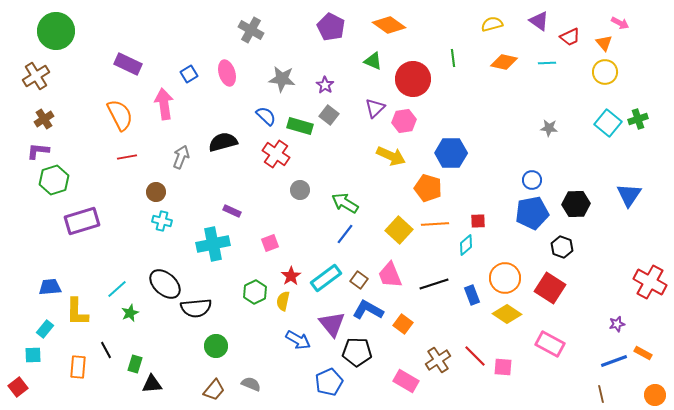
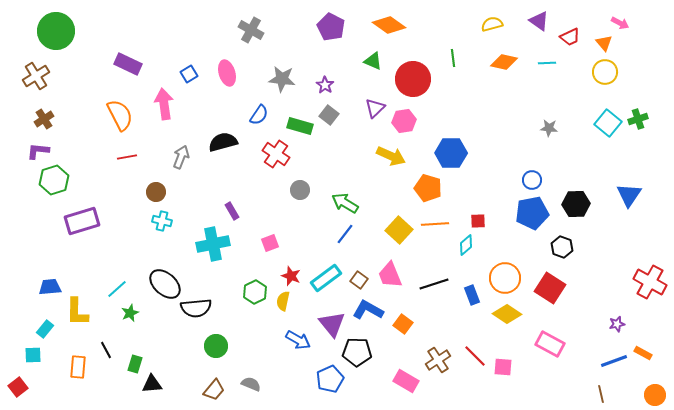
blue semicircle at (266, 116): moved 7 px left, 1 px up; rotated 80 degrees clockwise
purple rectangle at (232, 211): rotated 36 degrees clockwise
red star at (291, 276): rotated 18 degrees counterclockwise
blue pentagon at (329, 382): moved 1 px right, 3 px up
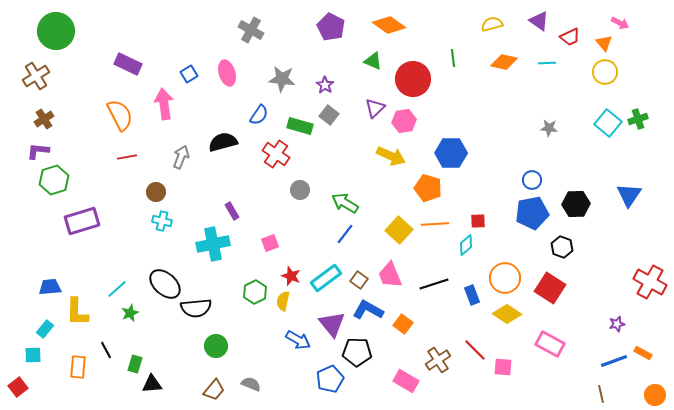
red line at (475, 356): moved 6 px up
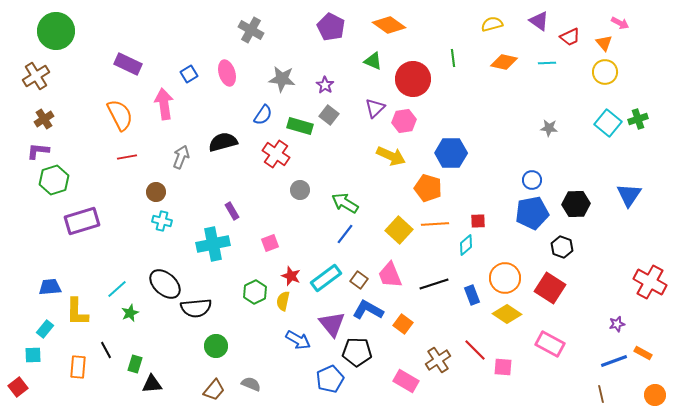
blue semicircle at (259, 115): moved 4 px right
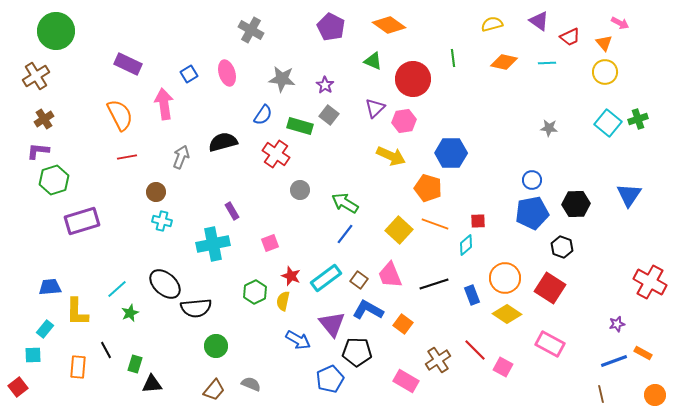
orange line at (435, 224): rotated 24 degrees clockwise
pink square at (503, 367): rotated 24 degrees clockwise
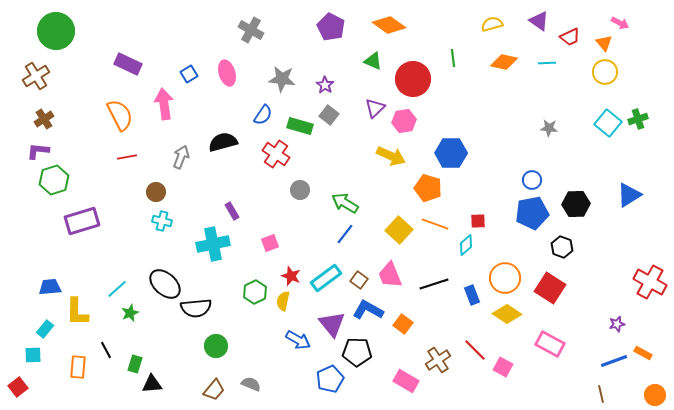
blue triangle at (629, 195): rotated 24 degrees clockwise
